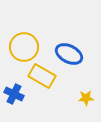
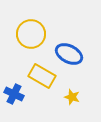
yellow circle: moved 7 px right, 13 px up
yellow star: moved 14 px left, 1 px up; rotated 21 degrees clockwise
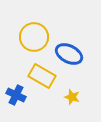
yellow circle: moved 3 px right, 3 px down
blue cross: moved 2 px right, 1 px down
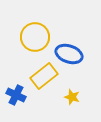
yellow circle: moved 1 px right
blue ellipse: rotated 8 degrees counterclockwise
yellow rectangle: moved 2 px right; rotated 68 degrees counterclockwise
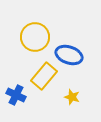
blue ellipse: moved 1 px down
yellow rectangle: rotated 12 degrees counterclockwise
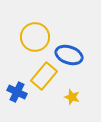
blue cross: moved 1 px right, 3 px up
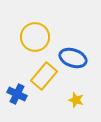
blue ellipse: moved 4 px right, 3 px down
blue cross: moved 2 px down
yellow star: moved 4 px right, 3 px down
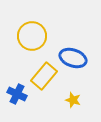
yellow circle: moved 3 px left, 1 px up
yellow star: moved 3 px left
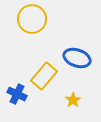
yellow circle: moved 17 px up
blue ellipse: moved 4 px right
yellow star: rotated 21 degrees clockwise
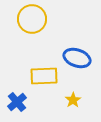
yellow rectangle: rotated 48 degrees clockwise
blue cross: moved 8 px down; rotated 24 degrees clockwise
